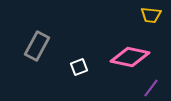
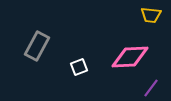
pink diamond: rotated 15 degrees counterclockwise
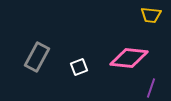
gray rectangle: moved 11 px down
pink diamond: moved 1 px left, 1 px down; rotated 9 degrees clockwise
purple line: rotated 18 degrees counterclockwise
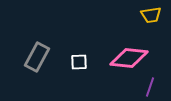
yellow trapezoid: rotated 15 degrees counterclockwise
white square: moved 5 px up; rotated 18 degrees clockwise
purple line: moved 1 px left, 1 px up
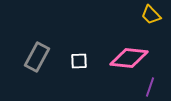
yellow trapezoid: rotated 55 degrees clockwise
white square: moved 1 px up
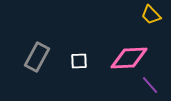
pink diamond: rotated 9 degrees counterclockwise
purple line: moved 2 px up; rotated 60 degrees counterclockwise
